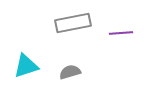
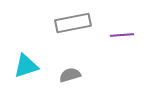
purple line: moved 1 px right, 2 px down
gray semicircle: moved 3 px down
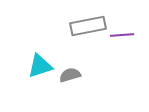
gray rectangle: moved 15 px right, 3 px down
cyan triangle: moved 14 px right
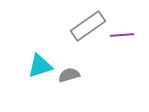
gray rectangle: rotated 24 degrees counterclockwise
gray semicircle: moved 1 px left
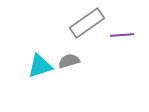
gray rectangle: moved 1 px left, 3 px up
gray semicircle: moved 14 px up
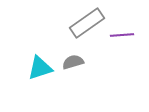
gray semicircle: moved 4 px right, 1 px down
cyan triangle: moved 2 px down
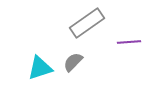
purple line: moved 7 px right, 7 px down
gray semicircle: rotated 30 degrees counterclockwise
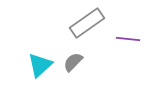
purple line: moved 1 px left, 3 px up; rotated 10 degrees clockwise
cyan triangle: moved 3 px up; rotated 24 degrees counterclockwise
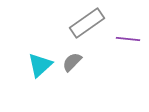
gray semicircle: moved 1 px left
